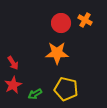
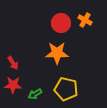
red star: rotated 30 degrees clockwise
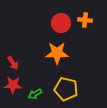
orange cross: rotated 24 degrees counterclockwise
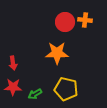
red circle: moved 4 px right, 1 px up
red arrow: rotated 24 degrees clockwise
red star: moved 2 px down
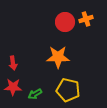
orange cross: moved 1 px right, 1 px up; rotated 24 degrees counterclockwise
orange star: moved 1 px right, 4 px down
yellow pentagon: moved 2 px right, 1 px down
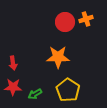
yellow pentagon: rotated 20 degrees clockwise
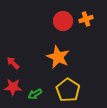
red circle: moved 2 px left, 1 px up
orange star: rotated 25 degrees clockwise
red arrow: rotated 144 degrees clockwise
